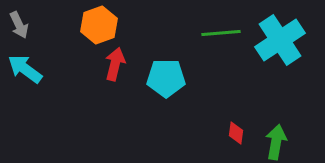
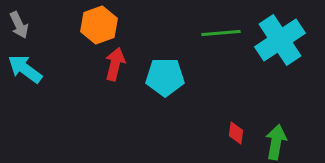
cyan pentagon: moved 1 px left, 1 px up
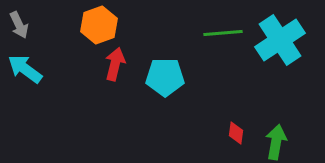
green line: moved 2 px right
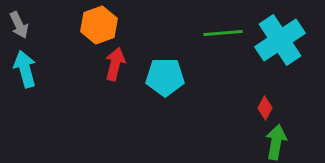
cyan arrow: rotated 39 degrees clockwise
red diamond: moved 29 px right, 25 px up; rotated 20 degrees clockwise
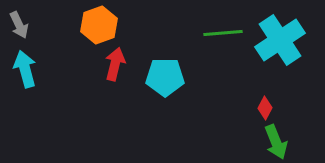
green arrow: rotated 148 degrees clockwise
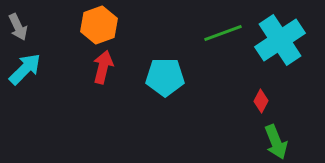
gray arrow: moved 1 px left, 2 px down
green line: rotated 15 degrees counterclockwise
red arrow: moved 12 px left, 3 px down
cyan arrow: rotated 60 degrees clockwise
red diamond: moved 4 px left, 7 px up
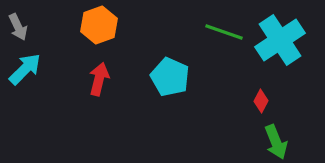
green line: moved 1 px right, 1 px up; rotated 39 degrees clockwise
red arrow: moved 4 px left, 12 px down
cyan pentagon: moved 5 px right; rotated 24 degrees clockwise
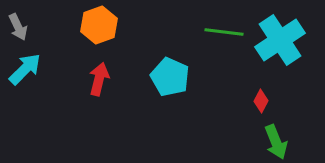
green line: rotated 12 degrees counterclockwise
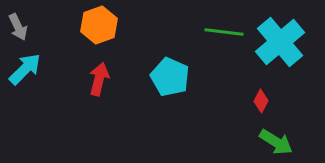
cyan cross: moved 2 px down; rotated 6 degrees counterclockwise
green arrow: rotated 36 degrees counterclockwise
